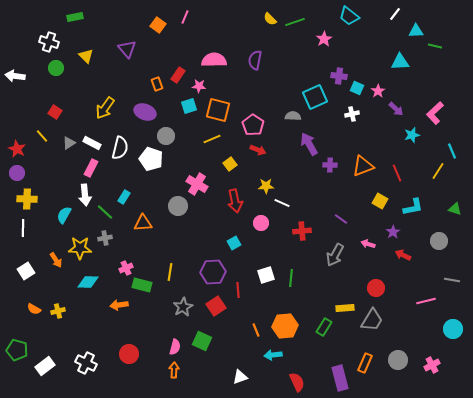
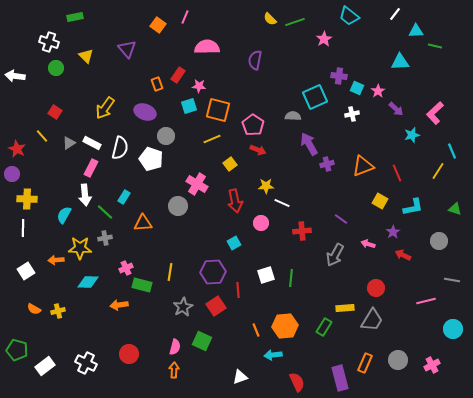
pink semicircle at (214, 60): moved 7 px left, 13 px up
purple cross at (330, 165): moved 3 px left, 1 px up; rotated 16 degrees counterclockwise
purple circle at (17, 173): moved 5 px left, 1 px down
orange arrow at (56, 260): rotated 119 degrees clockwise
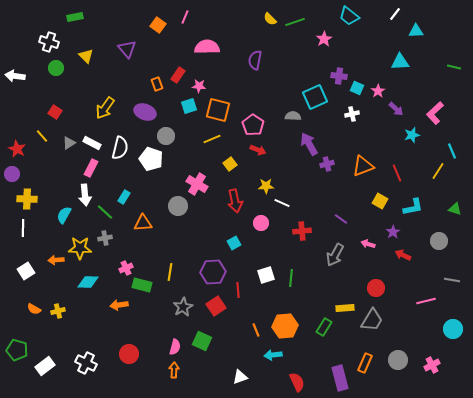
green line at (435, 46): moved 19 px right, 21 px down
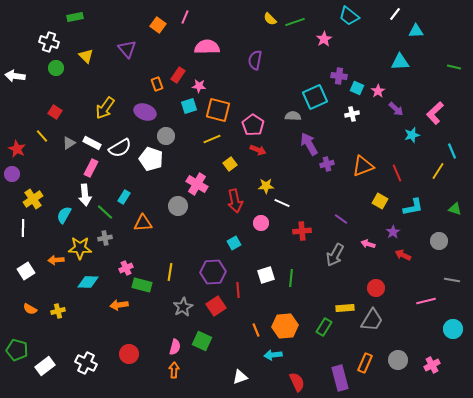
white semicircle at (120, 148): rotated 45 degrees clockwise
yellow cross at (27, 199): moved 6 px right; rotated 36 degrees counterclockwise
orange semicircle at (34, 309): moved 4 px left
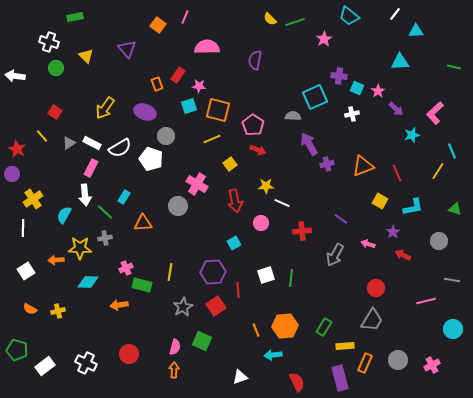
yellow rectangle at (345, 308): moved 38 px down
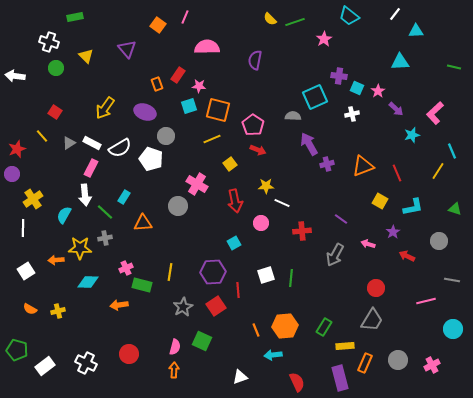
red star at (17, 149): rotated 24 degrees clockwise
red arrow at (403, 255): moved 4 px right, 1 px down
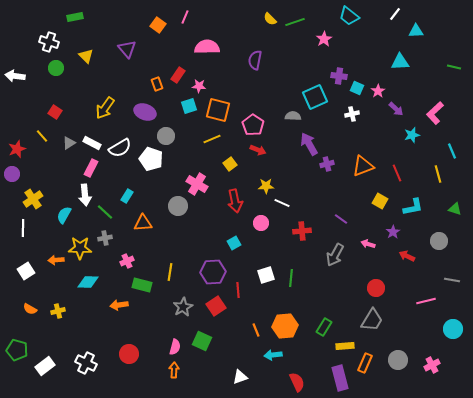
yellow line at (438, 171): moved 3 px down; rotated 48 degrees counterclockwise
cyan rectangle at (124, 197): moved 3 px right, 1 px up
pink cross at (126, 268): moved 1 px right, 7 px up
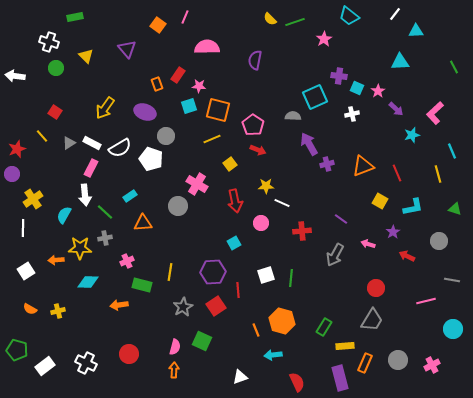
green line at (454, 67): rotated 48 degrees clockwise
cyan rectangle at (127, 196): moved 3 px right; rotated 24 degrees clockwise
orange hexagon at (285, 326): moved 3 px left, 5 px up; rotated 20 degrees clockwise
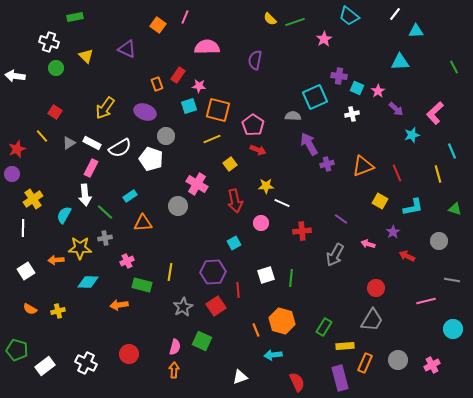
purple triangle at (127, 49): rotated 24 degrees counterclockwise
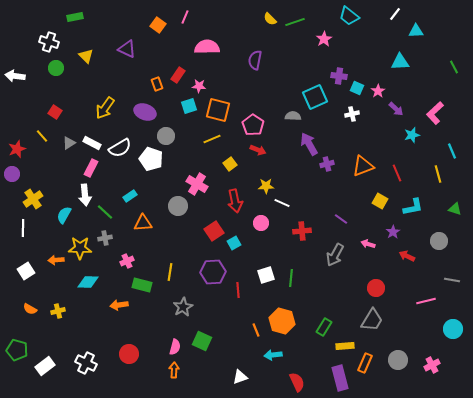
red square at (216, 306): moved 2 px left, 75 px up
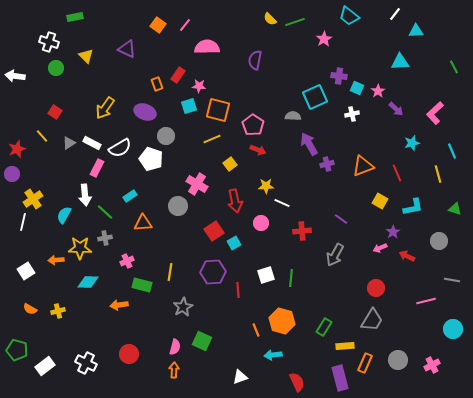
pink line at (185, 17): moved 8 px down; rotated 16 degrees clockwise
cyan star at (412, 135): moved 8 px down
pink rectangle at (91, 168): moved 6 px right
white line at (23, 228): moved 6 px up; rotated 12 degrees clockwise
pink arrow at (368, 244): moved 12 px right, 4 px down; rotated 40 degrees counterclockwise
